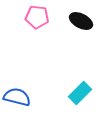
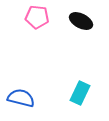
cyan rectangle: rotated 20 degrees counterclockwise
blue semicircle: moved 4 px right, 1 px down
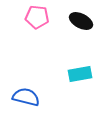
cyan rectangle: moved 19 px up; rotated 55 degrees clockwise
blue semicircle: moved 5 px right, 1 px up
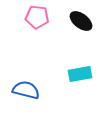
black ellipse: rotated 10 degrees clockwise
blue semicircle: moved 7 px up
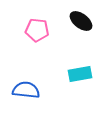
pink pentagon: moved 13 px down
blue semicircle: rotated 8 degrees counterclockwise
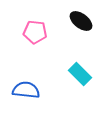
pink pentagon: moved 2 px left, 2 px down
cyan rectangle: rotated 55 degrees clockwise
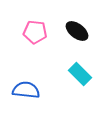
black ellipse: moved 4 px left, 10 px down
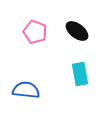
pink pentagon: rotated 15 degrees clockwise
cyan rectangle: rotated 35 degrees clockwise
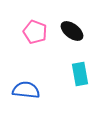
black ellipse: moved 5 px left
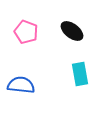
pink pentagon: moved 9 px left
blue semicircle: moved 5 px left, 5 px up
